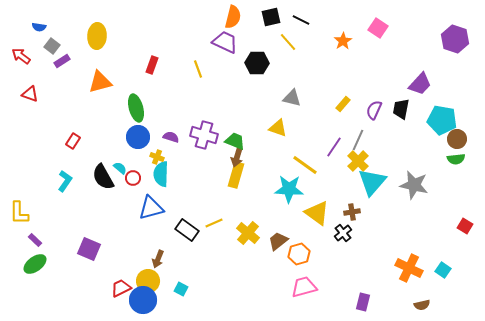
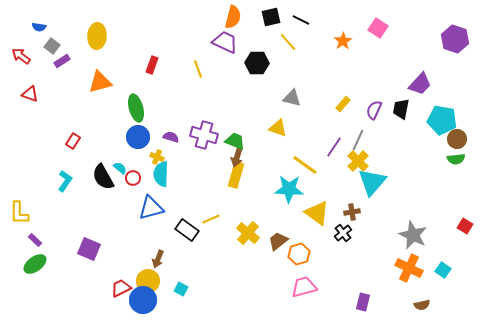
gray star at (414, 185): moved 1 px left, 50 px down; rotated 12 degrees clockwise
yellow line at (214, 223): moved 3 px left, 4 px up
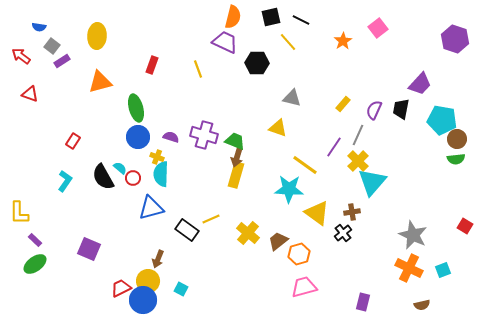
pink square at (378, 28): rotated 18 degrees clockwise
gray line at (358, 140): moved 5 px up
cyan square at (443, 270): rotated 35 degrees clockwise
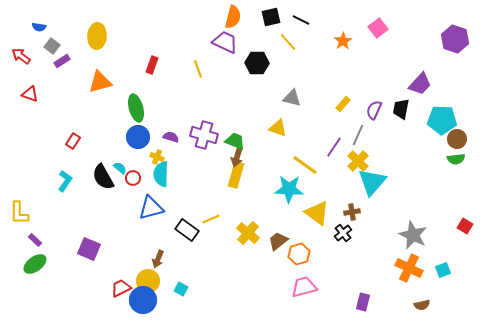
cyan pentagon at (442, 120): rotated 8 degrees counterclockwise
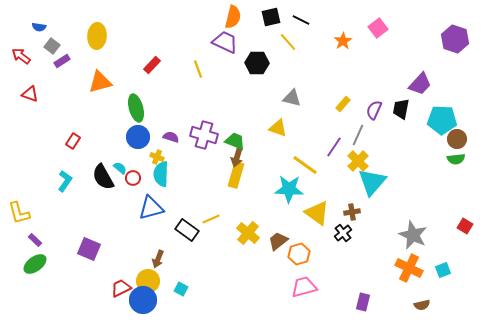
red rectangle at (152, 65): rotated 24 degrees clockwise
yellow L-shape at (19, 213): rotated 15 degrees counterclockwise
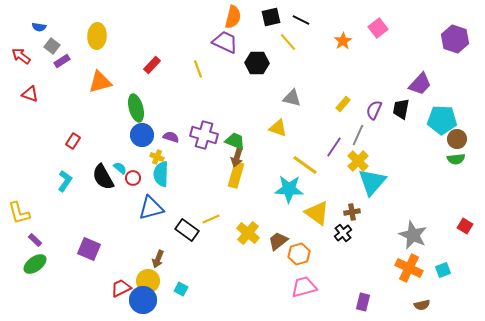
blue circle at (138, 137): moved 4 px right, 2 px up
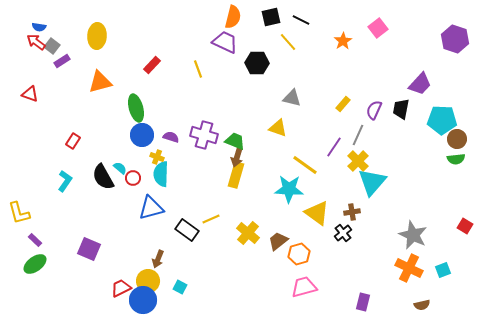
red arrow at (21, 56): moved 15 px right, 14 px up
cyan square at (181, 289): moved 1 px left, 2 px up
